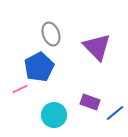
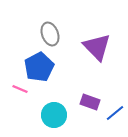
gray ellipse: moved 1 px left
pink line: rotated 49 degrees clockwise
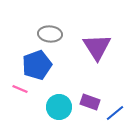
gray ellipse: rotated 65 degrees counterclockwise
purple triangle: rotated 12 degrees clockwise
blue pentagon: moved 2 px left, 2 px up; rotated 8 degrees clockwise
cyan circle: moved 5 px right, 8 px up
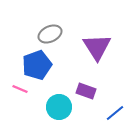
gray ellipse: rotated 30 degrees counterclockwise
purple rectangle: moved 4 px left, 11 px up
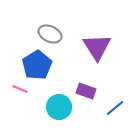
gray ellipse: rotated 50 degrees clockwise
blue pentagon: rotated 12 degrees counterclockwise
blue line: moved 5 px up
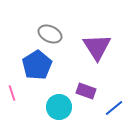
pink line: moved 8 px left, 4 px down; rotated 49 degrees clockwise
blue line: moved 1 px left
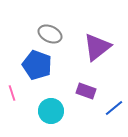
purple triangle: rotated 24 degrees clockwise
blue pentagon: rotated 20 degrees counterclockwise
cyan circle: moved 8 px left, 4 px down
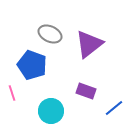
purple triangle: moved 8 px left, 3 px up
blue pentagon: moved 5 px left
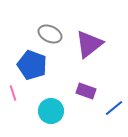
pink line: moved 1 px right
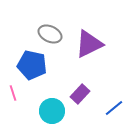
purple triangle: rotated 12 degrees clockwise
blue pentagon: rotated 8 degrees counterclockwise
purple rectangle: moved 6 px left, 3 px down; rotated 66 degrees counterclockwise
cyan circle: moved 1 px right
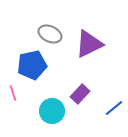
blue pentagon: rotated 24 degrees counterclockwise
